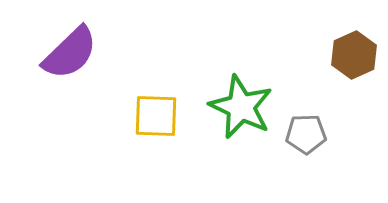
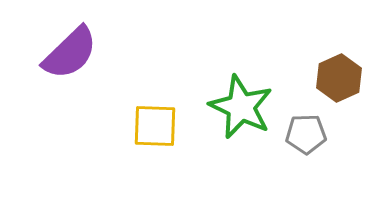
brown hexagon: moved 15 px left, 23 px down
yellow square: moved 1 px left, 10 px down
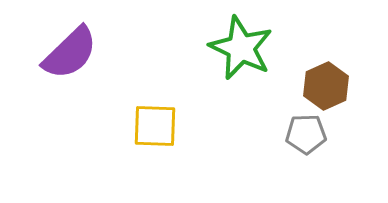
brown hexagon: moved 13 px left, 8 px down
green star: moved 59 px up
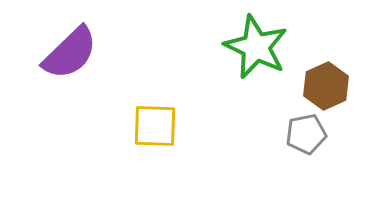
green star: moved 15 px right, 1 px up
gray pentagon: rotated 9 degrees counterclockwise
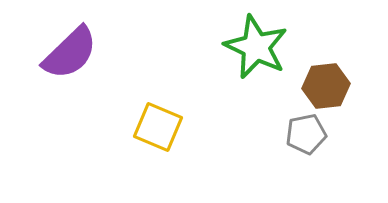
brown hexagon: rotated 18 degrees clockwise
yellow square: moved 3 px right, 1 px down; rotated 21 degrees clockwise
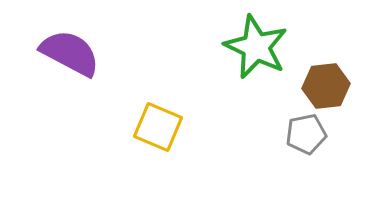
purple semicircle: rotated 108 degrees counterclockwise
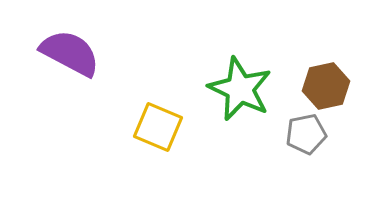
green star: moved 16 px left, 42 px down
brown hexagon: rotated 6 degrees counterclockwise
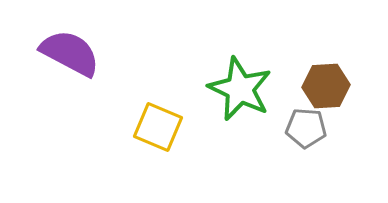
brown hexagon: rotated 9 degrees clockwise
gray pentagon: moved 6 px up; rotated 15 degrees clockwise
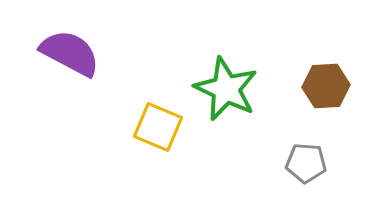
green star: moved 14 px left
gray pentagon: moved 35 px down
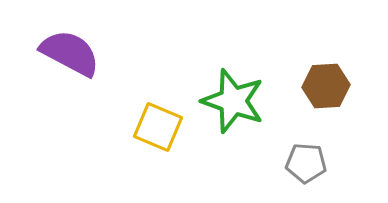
green star: moved 7 px right, 12 px down; rotated 6 degrees counterclockwise
